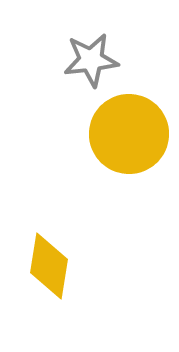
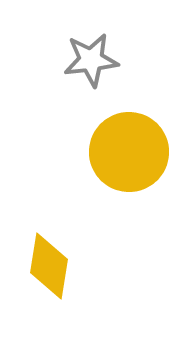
yellow circle: moved 18 px down
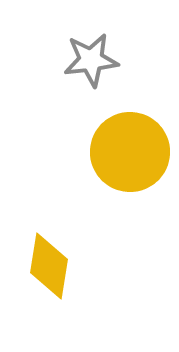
yellow circle: moved 1 px right
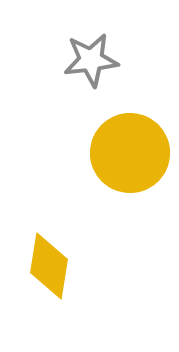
yellow circle: moved 1 px down
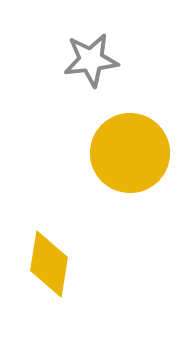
yellow diamond: moved 2 px up
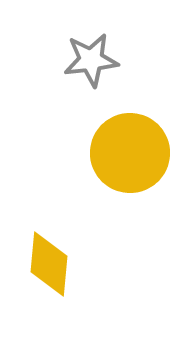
yellow diamond: rotated 4 degrees counterclockwise
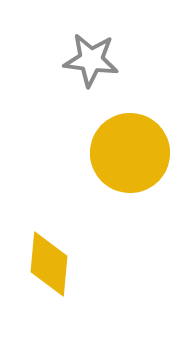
gray star: rotated 14 degrees clockwise
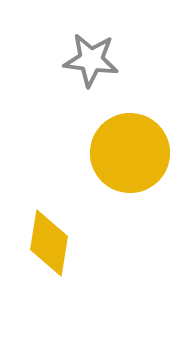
yellow diamond: moved 21 px up; rotated 4 degrees clockwise
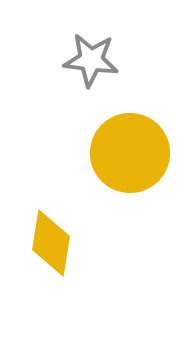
yellow diamond: moved 2 px right
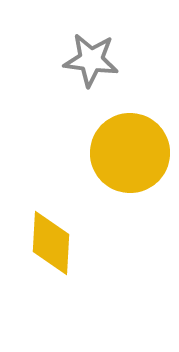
yellow diamond: rotated 6 degrees counterclockwise
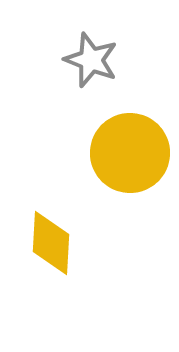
gray star: rotated 14 degrees clockwise
